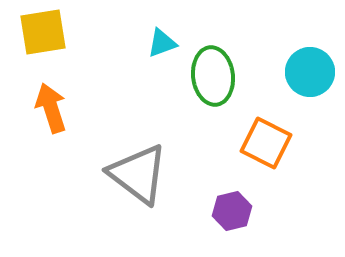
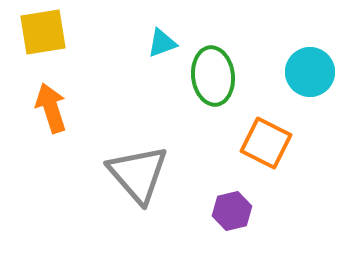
gray triangle: rotated 12 degrees clockwise
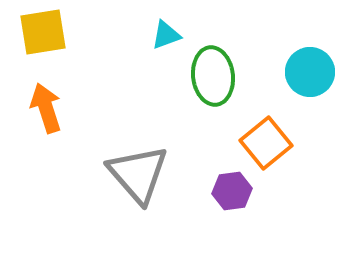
cyan triangle: moved 4 px right, 8 px up
orange arrow: moved 5 px left
orange square: rotated 24 degrees clockwise
purple hexagon: moved 20 px up; rotated 6 degrees clockwise
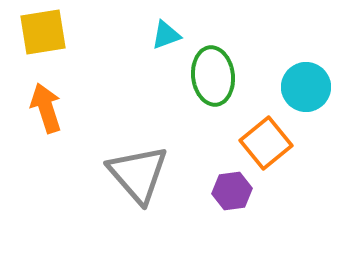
cyan circle: moved 4 px left, 15 px down
